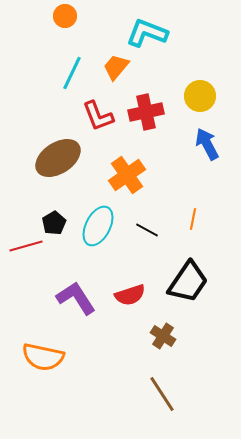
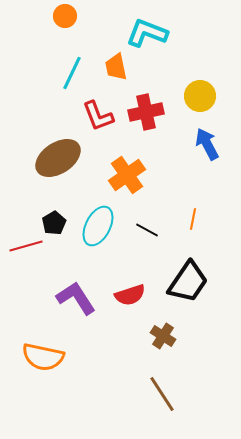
orange trapezoid: rotated 52 degrees counterclockwise
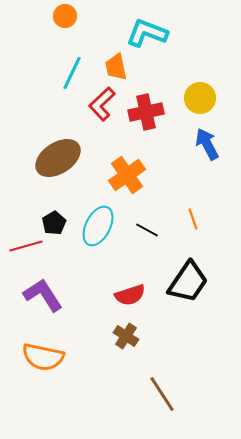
yellow circle: moved 2 px down
red L-shape: moved 4 px right, 12 px up; rotated 68 degrees clockwise
orange line: rotated 30 degrees counterclockwise
purple L-shape: moved 33 px left, 3 px up
brown cross: moved 37 px left
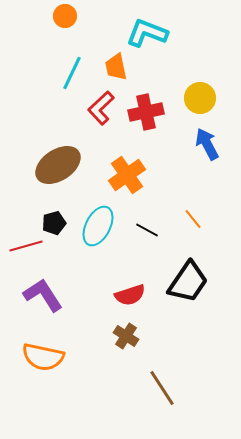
red L-shape: moved 1 px left, 4 px down
brown ellipse: moved 7 px down
orange line: rotated 20 degrees counterclockwise
black pentagon: rotated 15 degrees clockwise
brown line: moved 6 px up
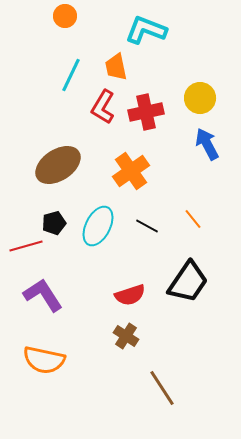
cyan L-shape: moved 1 px left, 3 px up
cyan line: moved 1 px left, 2 px down
red L-shape: moved 2 px right, 1 px up; rotated 16 degrees counterclockwise
orange cross: moved 4 px right, 4 px up
black line: moved 4 px up
orange semicircle: moved 1 px right, 3 px down
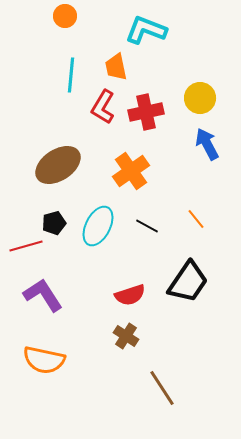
cyan line: rotated 20 degrees counterclockwise
orange line: moved 3 px right
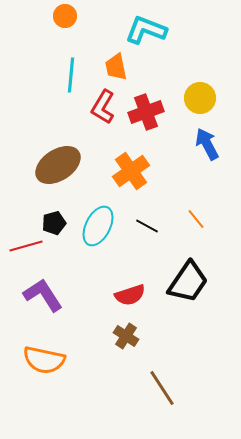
red cross: rotated 8 degrees counterclockwise
